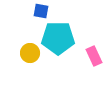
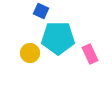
blue square: rotated 14 degrees clockwise
pink rectangle: moved 4 px left, 2 px up
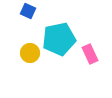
blue square: moved 13 px left
cyan pentagon: moved 1 px right, 1 px down; rotated 12 degrees counterclockwise
